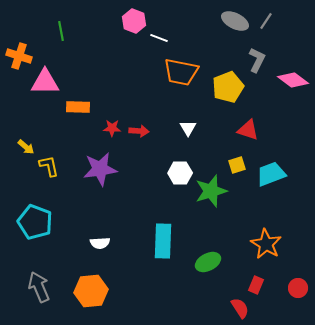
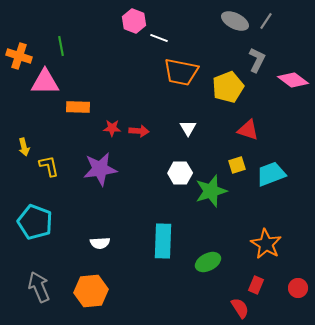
green line: moved 15 px down
yellow arrow: moved 2 px left; rotated 36 degrees clockwise
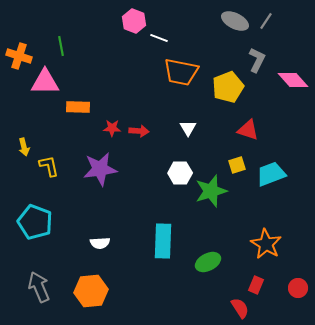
pink diamond: rotated 12 degrees clockwise
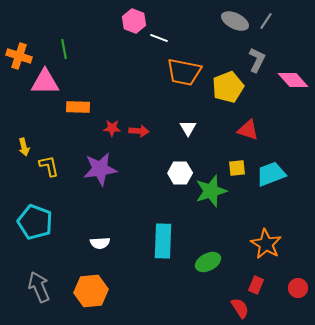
green line: moved 3 px right, 3 px down
orange trapezoid: moved 3 px right
yellow square: moved 3 px down; rotated 12 degrees clockwise
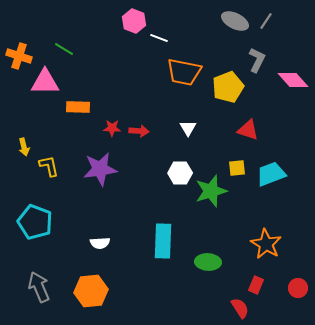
green line: rotated 48 degrees counterclockwise
green ellipse: rotated 30 degrees clockwise
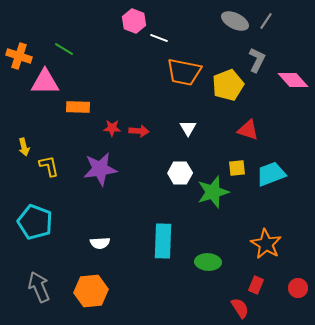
yellow pentagon: moved 2 px up
green star: moved 2 px right, 1 px down
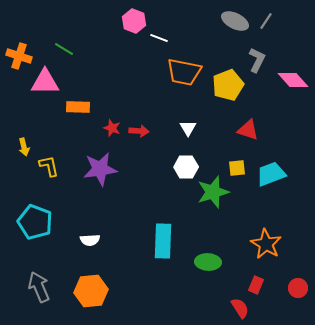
red star: rotated 18 degrees clockwise
white hexagon: moved 6 px right, 6 px up
white semicircle: moved 10 px left, 3 px up
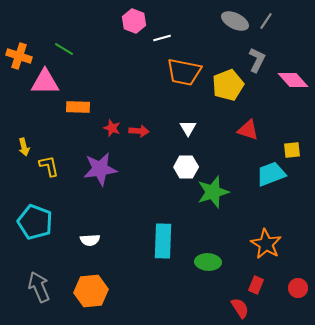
white line: moved 3 px right; rotated 36 degrees counterclockwise
yellow square: moved 55 px right, 18 px up
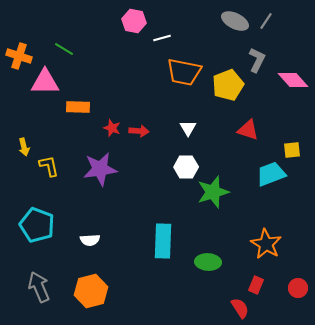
pink hexagon: rotated 10 degrees counterclockwise
cyan pentagon: moved 2 px right, 3 px down
orange hexagon: rotated 8 degrees counterclockwise
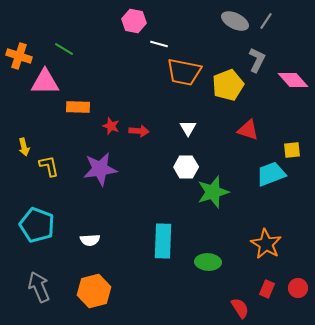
white line: moved 3 px left, 6 px down; rotated 30 degrees clockwise
red star: moved 1 px left, 2 px up
red rectangle: moved 11 px right, 4 px down
orange hexagon: moved 3 px right
